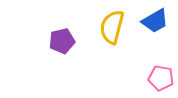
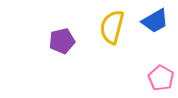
pink pentagon: rotated 20 degrees clockwise
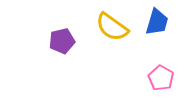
blue trapezoid: moved 2 px right, 1 px down; rotated 44 degrees counterclockwise
yellow semicircle: rotated 68 degrees counterclockwise
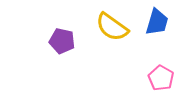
purple pentagon: rotated 25 degrees clockwise
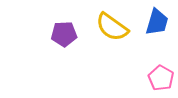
purple pentagon: moved 2 px right, 7 px up; rotated 15 degrees counterclockwise
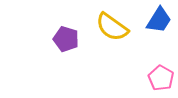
blue trapezoid: moved 2 px right, 2 px up; rotated 16 degrees clockwise
purple pentagon: moved 2 px right, 5 px down; rotated 20 degrees clockwise
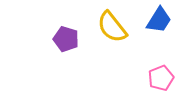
yellow semicircle: rotated 16 degrees clockwise
pink pentagon: rotated 20 degrees clockwise
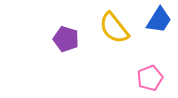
yellow semicircle: moved 2 px right, 1 px down
pink pentagon: moved 11 px left
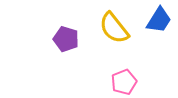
pink pentagon: moved 26 px left, 4 px down
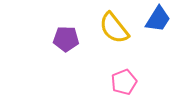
blue trapezoid: moved 1 px left, 1 px up
purple pentagon: rotated 15 degrees counterclockwise
